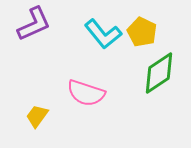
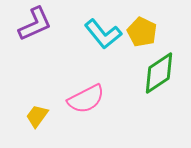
purple L-shape: moved 1 px right
pink semicircle: moved 6 px down; rotated 45 degrees counterclockwise
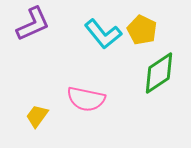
purple L-shape: moved 2 px left
yellow pentagon: moved 2 px up
pink semicircle: rotated 39 degrees clockwise
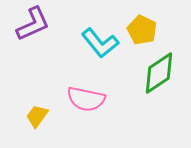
cyan L-shape: moved 3 px left, 9 px down
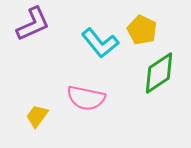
pink semicircle: moved 1 px up
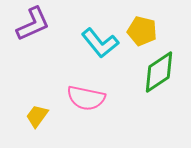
yellow pentagon: moved 1 px down; rotated 12 degrees counterclockwise
green diamond: moved 1 px up
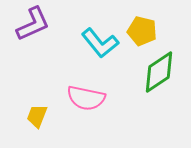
yellow trapezoid: rotated 15 degrees counterclockwise
